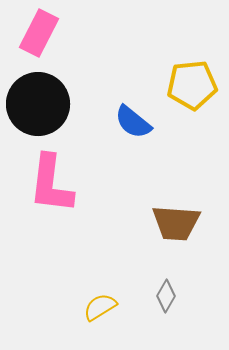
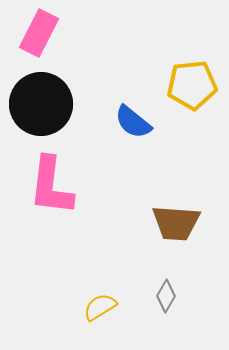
black circle: moved 3 px right
pink L-shape: moved 2 px down
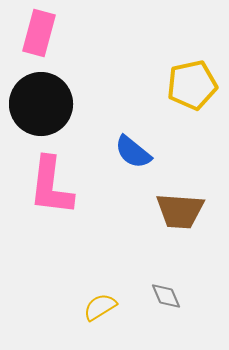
pink rectangle: rotated 12 degrees counterclockwise
yellow pentagon: rotated 6 degrees counterclockwise
blue semicircle: moved 30 px down
brown trapezoid: moved 4 px right, 12 px up
gray diamond: rotated 52 degrees counterclockwise
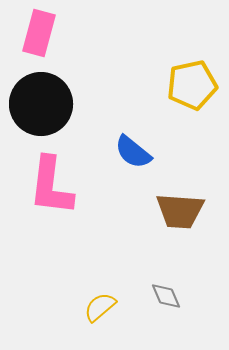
yellow semicircle: rotated 8 degrees counterclockwise
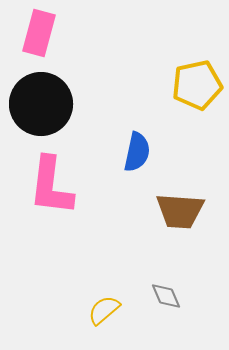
yellow pentagon: moved 5 px right
blue semicircle: moved 4 px right; rotated 117 degrees counterclockwise
yellow semicircle: moved 4 px right, 3 px down
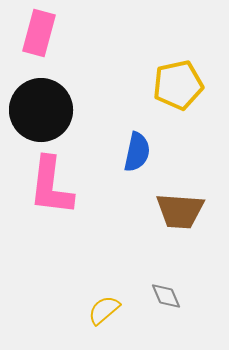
yellow pentagon: moved 19 px left
black circle: moved 6 px down
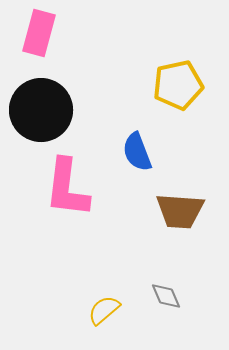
blue semicircle: rotated 147 degrees clockwise
pink L-shape: moved 16 px right, 2 px down
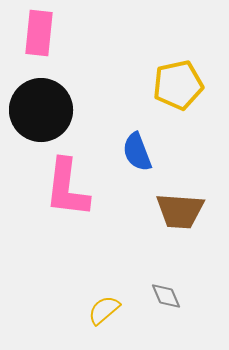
pink rectangle: rotated 9 degrees counterclockwise
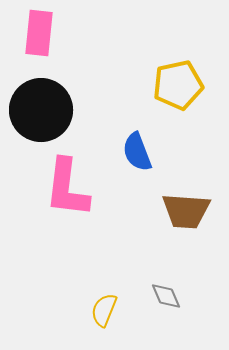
brown trapezoid: moved 6 px right
yellow semicircle: rotated 28 degrees counterclockwise
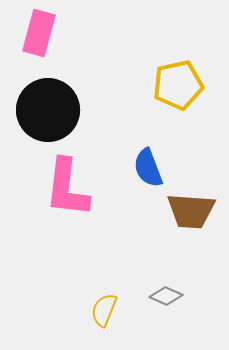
pink rectangle: rotated 9 degrees clockwise
black circle: moved 7 px right
blue semicircle: moved 11 px right, 16 px down
brown trapezoid: moved 5 px right
gray diamond: rotated 44 degrees counterclockwise
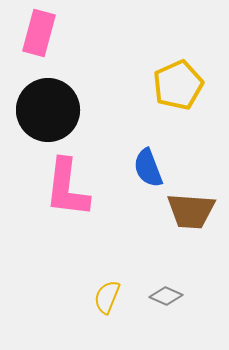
yellow pentagon: rotated 12 degrees counterclockwise
yellow semicircle: moved 3 px right, 13 px up
